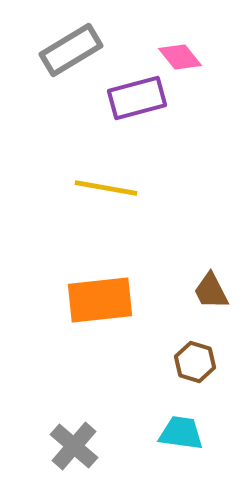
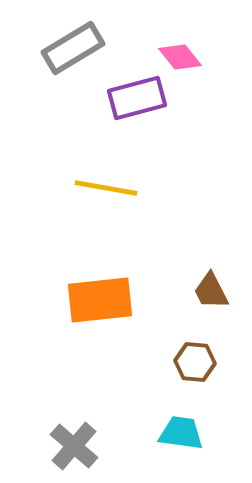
gray rectangle: moved 2 px right, 2 px up
brown hexagon: rotated 12 degrees counterclockwise
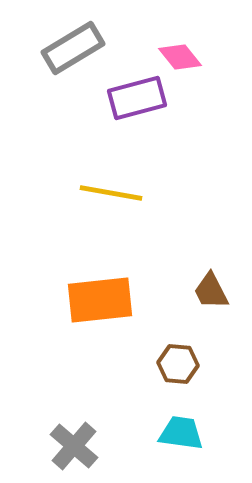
yellow line: moved 5 px right, 5 px down
brown hexagon: moved 17 px left, 2 px down
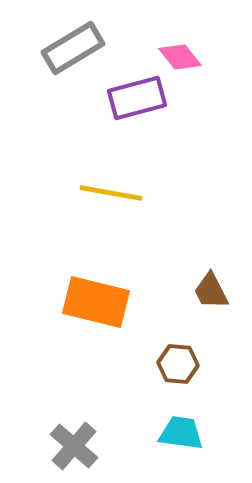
orange rectangle: moved 4 px left, 2 px down; rotated 20 degrees clockwise
